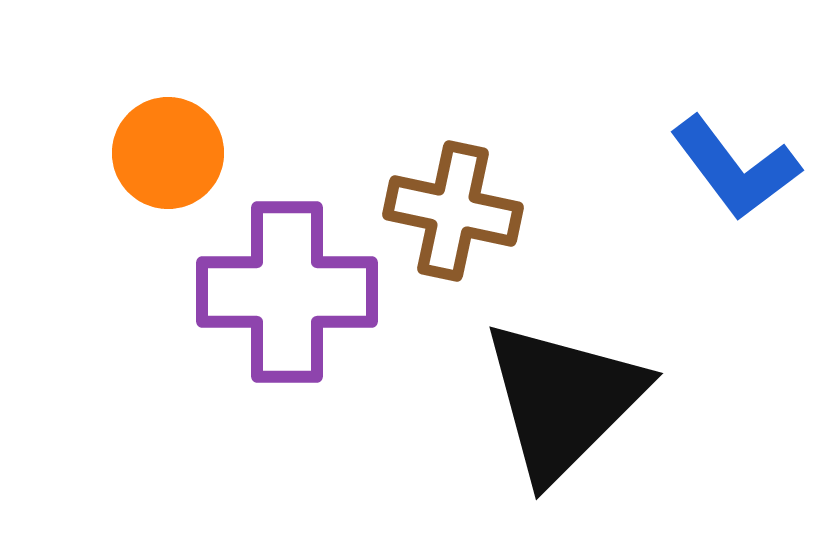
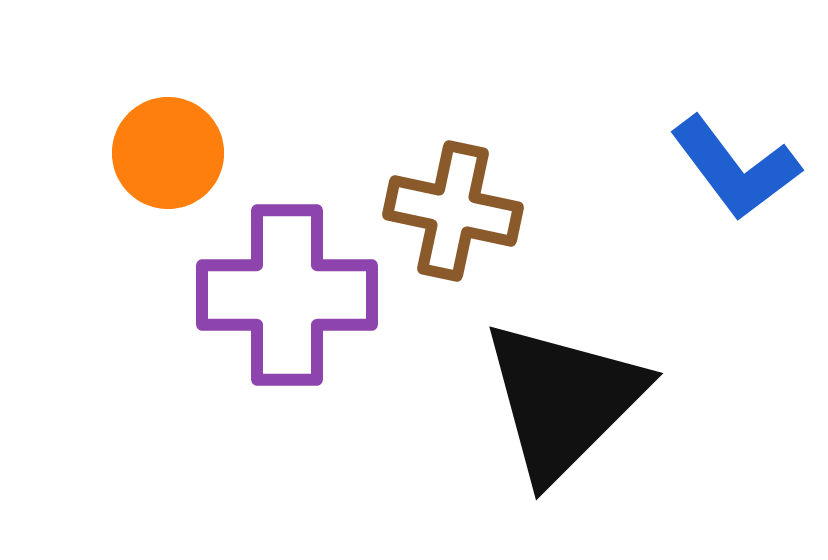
purple cross: moved 3 px down
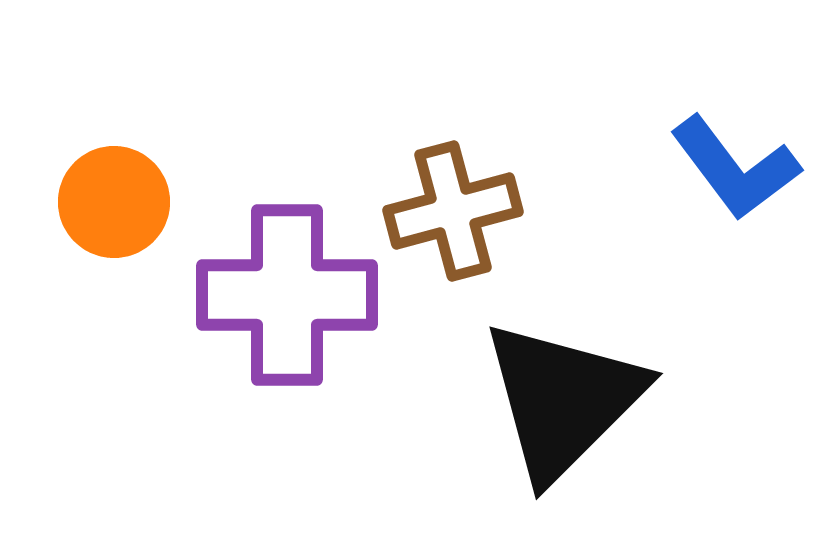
orange circle: moved 54 px left, 49 px down
brown cross: rotated 27 degrees counterclockwise
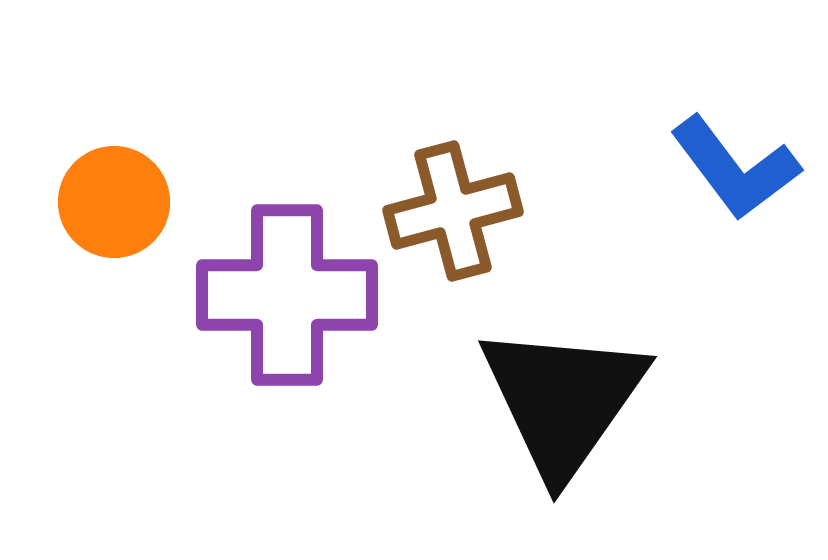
black triangle: rotated 10 degrees counterclockwise
